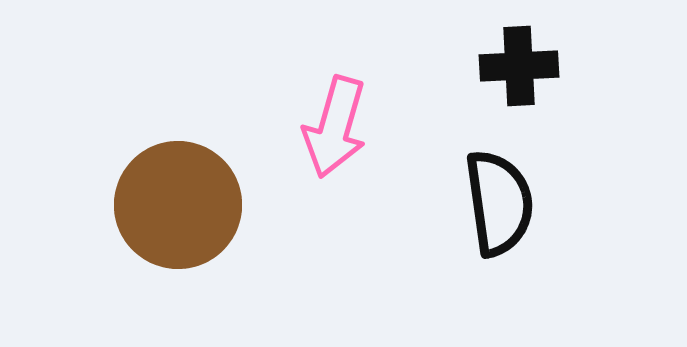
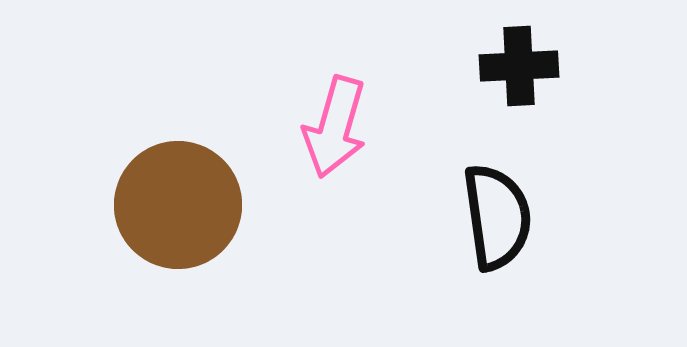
black semicircle: moved 2 px left, 14 px down
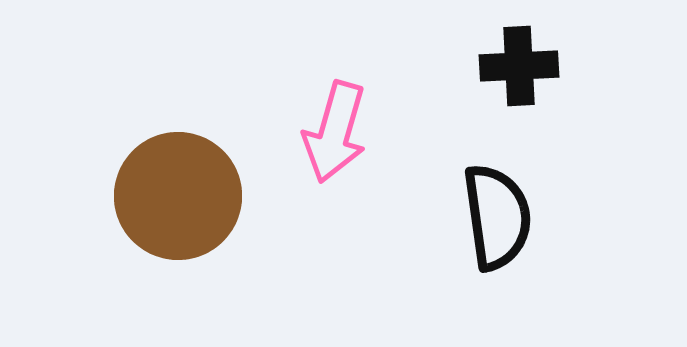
pink arrow: moved 5 px down
brown circle: moved 9 px up
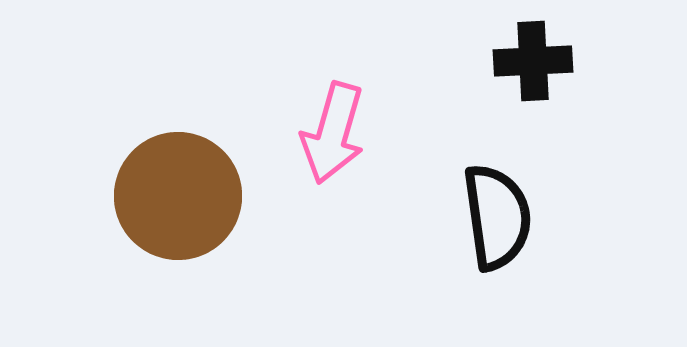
black cross: moved 14 px right, 5 px up
pink arrow: moved 2 px left, 1 px down
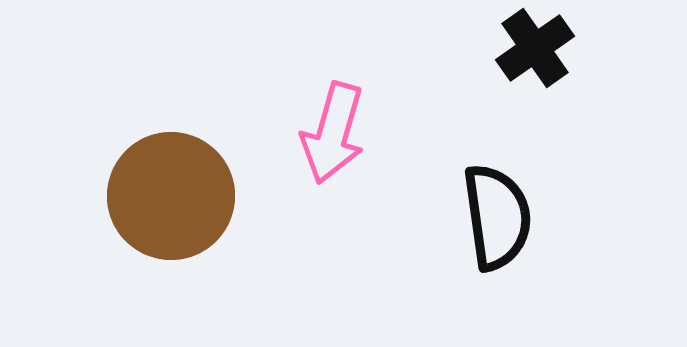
black cross: moved 2 px right, 13 px up; rotated 32 degrees counterclockwise
brown circle: moved 7 px left
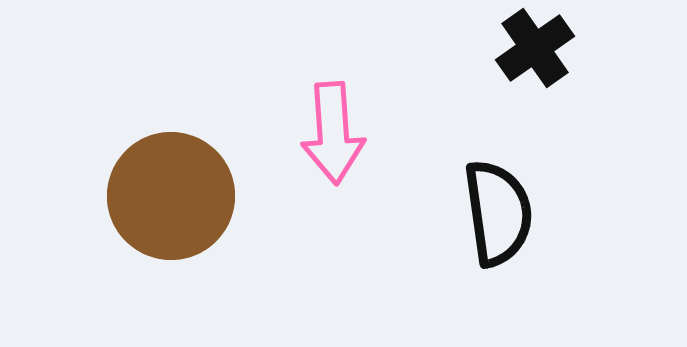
pink arrow: rotated 20 degrees counterclockwise
black semicircle: moved 1 px right, 4 px up
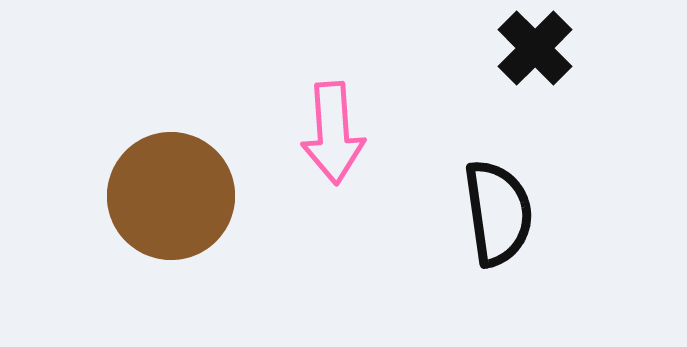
black cross: rotated 10 degrees counterclockwise
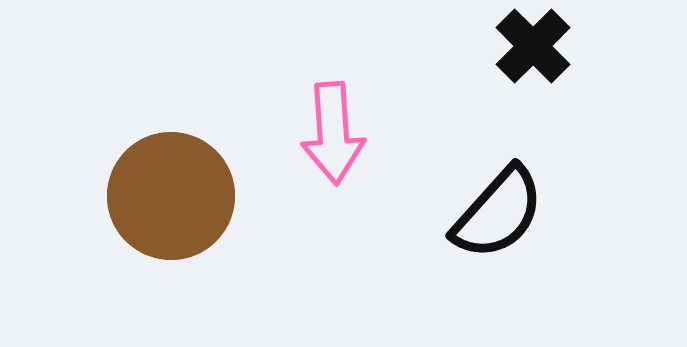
black cross: moved 2 px left, 2 px up
black semicircle: rotated 50 degrees clockwise
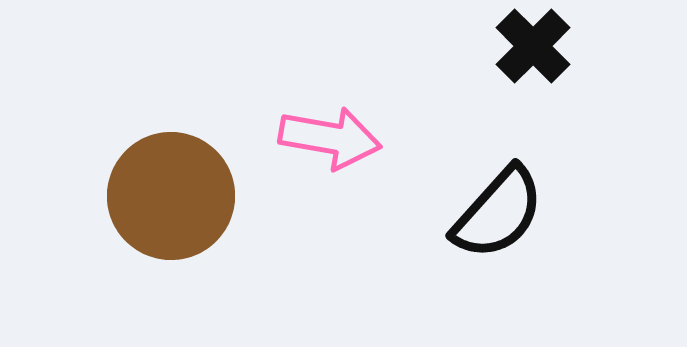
pink arrow: moved 3 px left, 5 px down; rotated 76 degrees counterclockwise
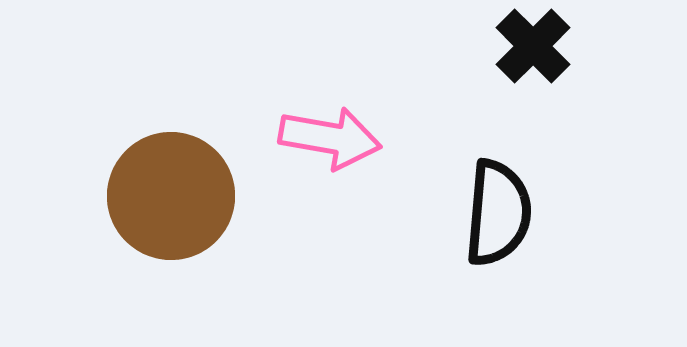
black semicircle: rotated 37 degrees counterclockwise
